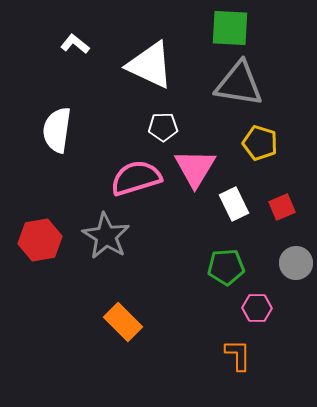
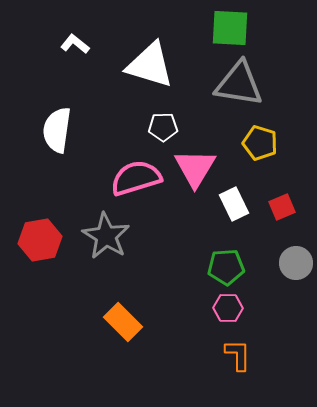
white triangle: rotated 8 degrees counterclockwise
pink hexagon: moved 29 px left
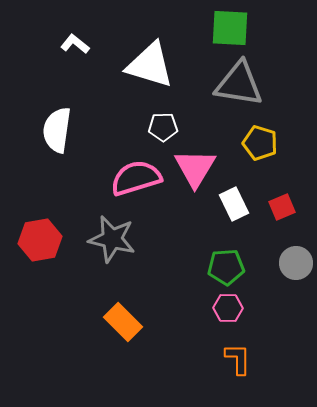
gray star: moved 6 px right, 3 px down; rotated 18 degrees counterclockwise
orange L-shape: moved 4 px down
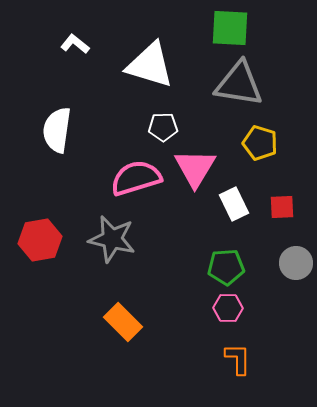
red square: rotated 20 degrees clockwise
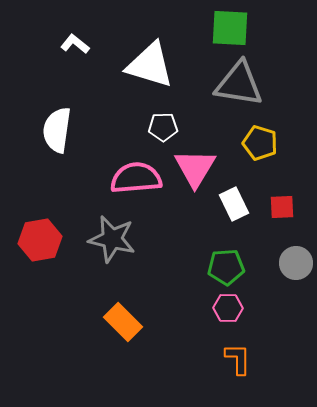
pink semicircle: rotated 12 degrees clockwise
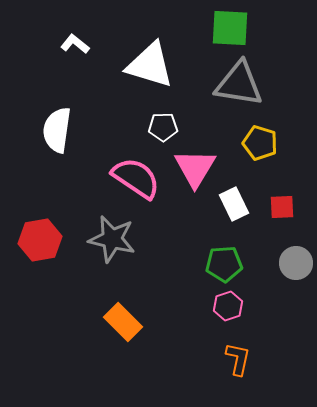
pink semicircle: rotated 39 degrees clockwise
green pentagon: moved 2 px left, 3 px up
pink hexagon: moved 2 px up; rotated 20 degrees counterclockwise
orange L-shape: rotated 12 degrees clockwise
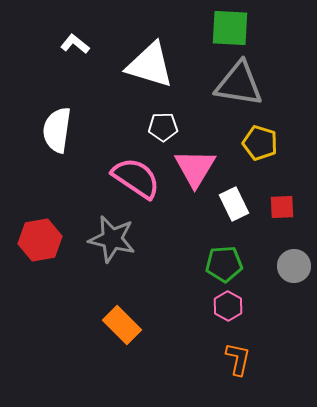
gray circle: moved 2 px left, 3 px down
pink hexagon: rotated 12 degrees counterclockwise
orange rectangle: moved 1 px left, 3 px down
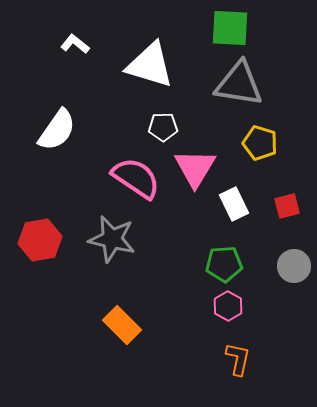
white semicircle: rotated 153 degrees counterclockwise
red square: moved 5 px right, 1 px up; rotated 12 degrees counterclockwise
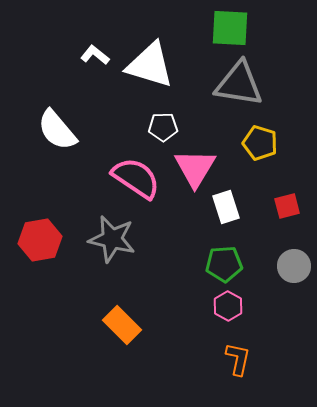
white L-shape: moved 20 px right, 11 px down
white semicircle: rotated 105 degrees clockwise
white rectangle: moved 8 px left, 3 px down; rotated 8 degrees clockwise
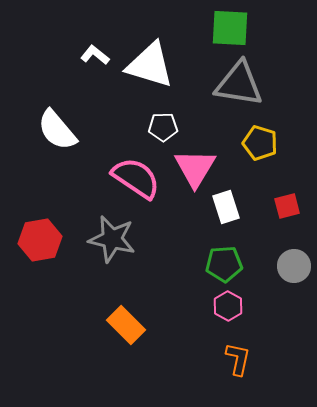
orange rectangle: moved 4 px right
